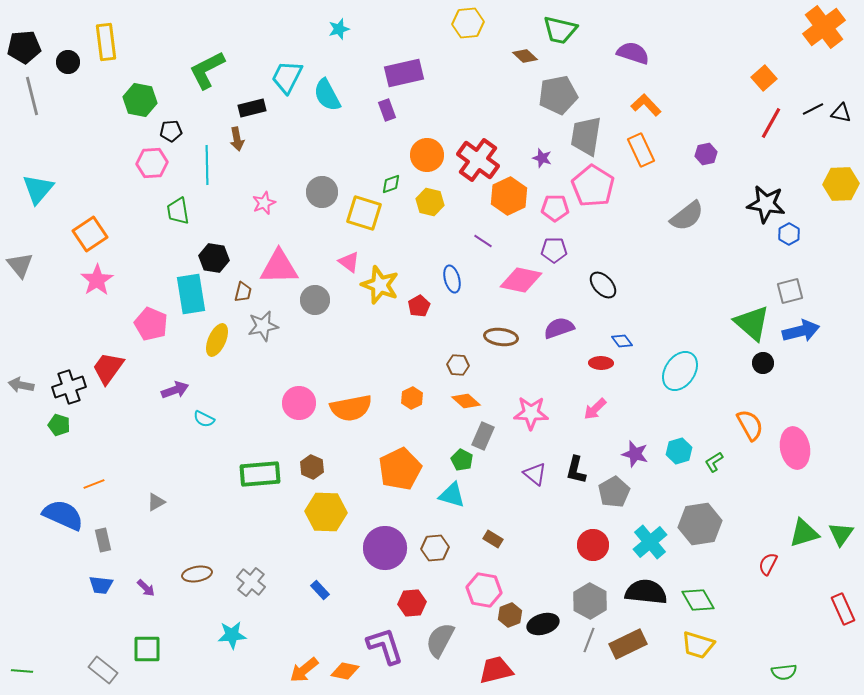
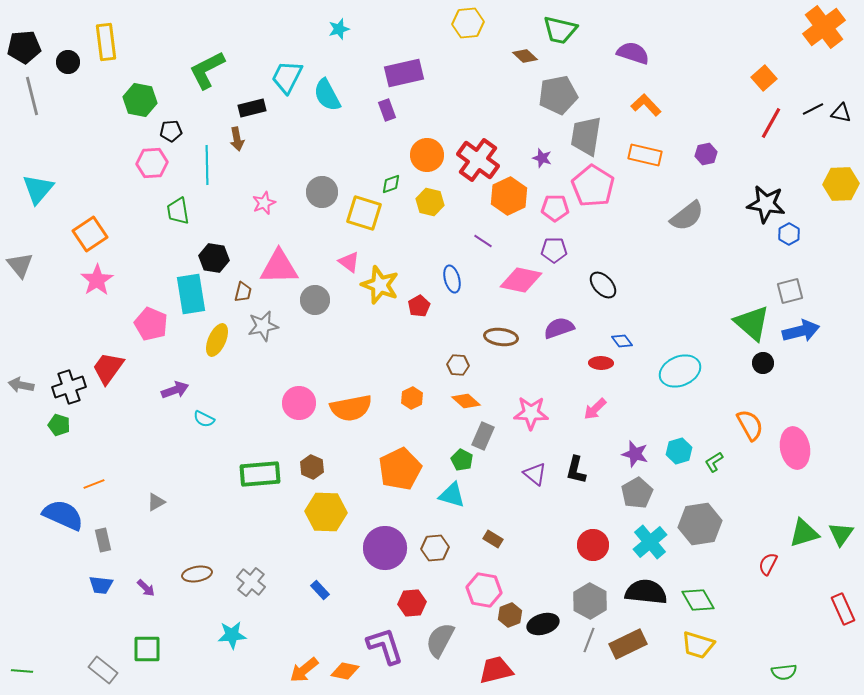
orange rectangle at (641, 150): moved 4 px right, 5 px down; rotated 52 degrees counterclockwise
cyan ellipse at (680, 371): rotated 33 degrees clockwise
gray pentagon at (614, 492): moved 23 px right, 1 px down
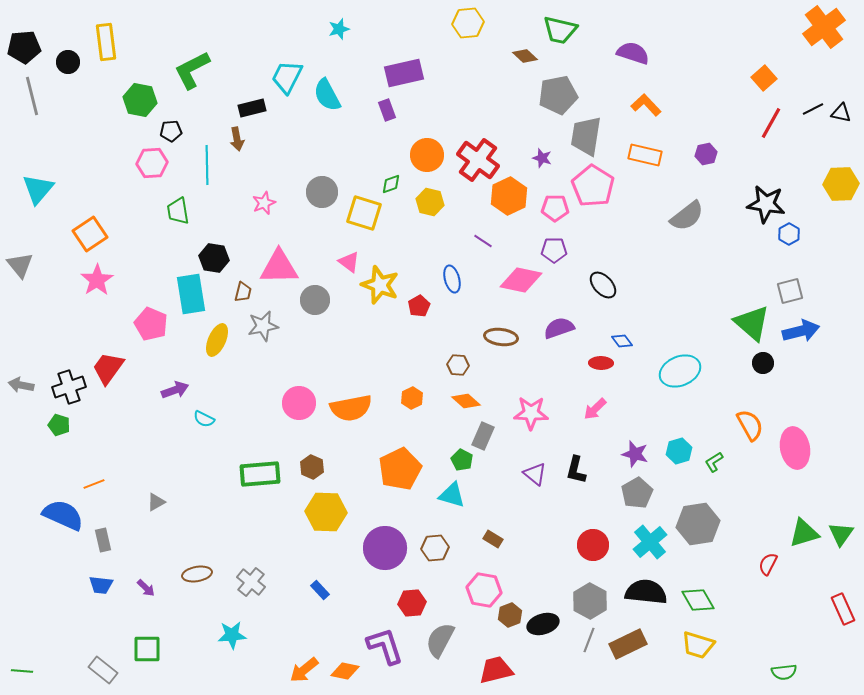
green L-shape at (207, 70): moved 15 px left
gray hexagon at (700, 524): moved 2 px left
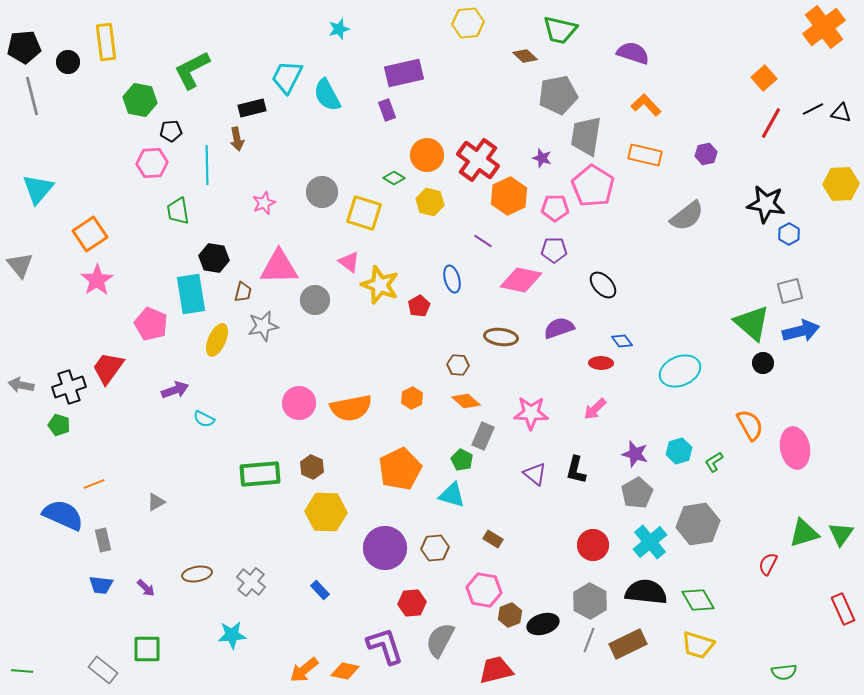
green diamond at (391, 184): moved 3 px right, 6 px up; rotated 50 degrees clockwise
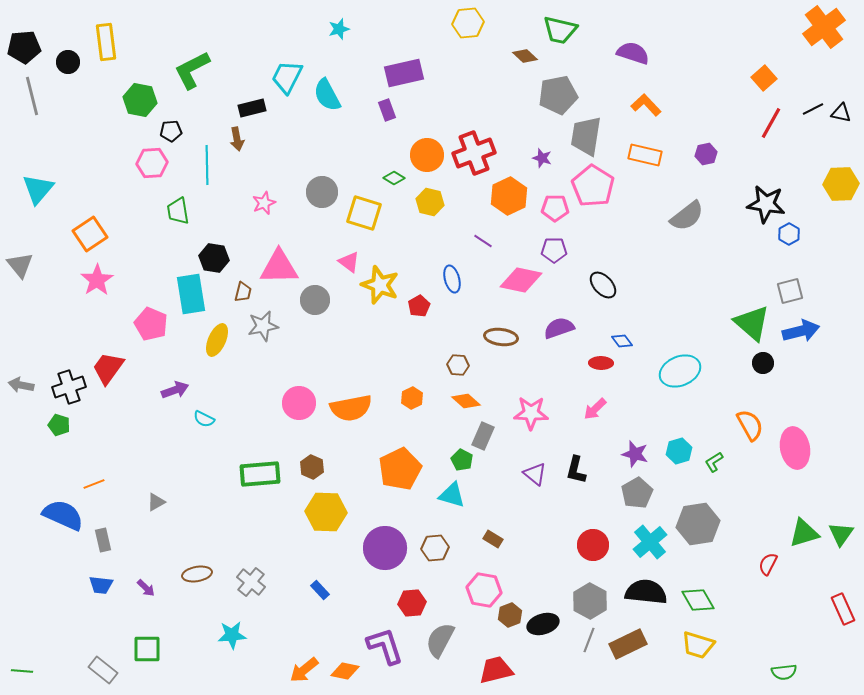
red cross at (478, 160): moved 4 px left, 7 px up; rotated 33 degrees clockwise
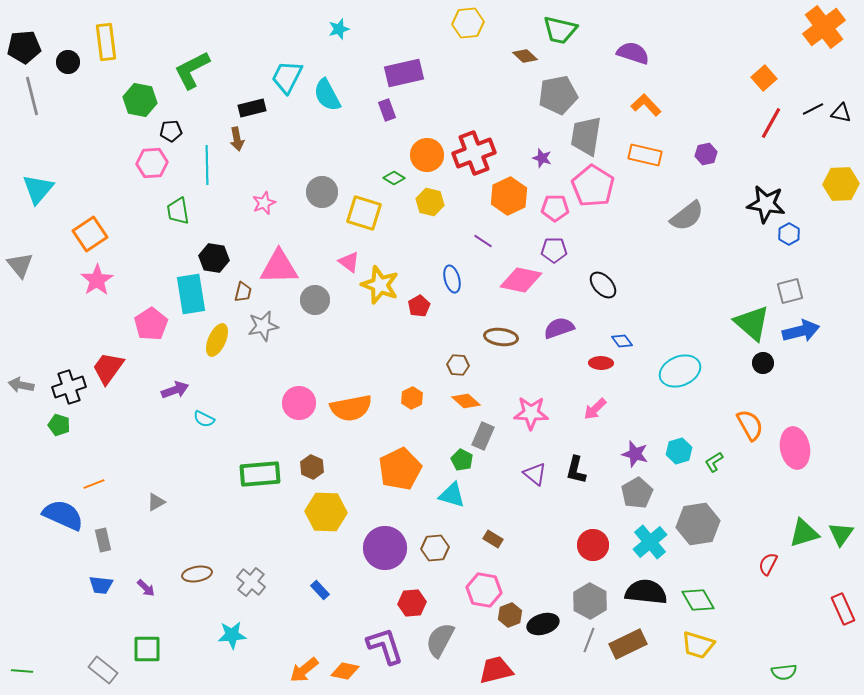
pink pentagon at (151, 324): rotated 16 degrees clockwise
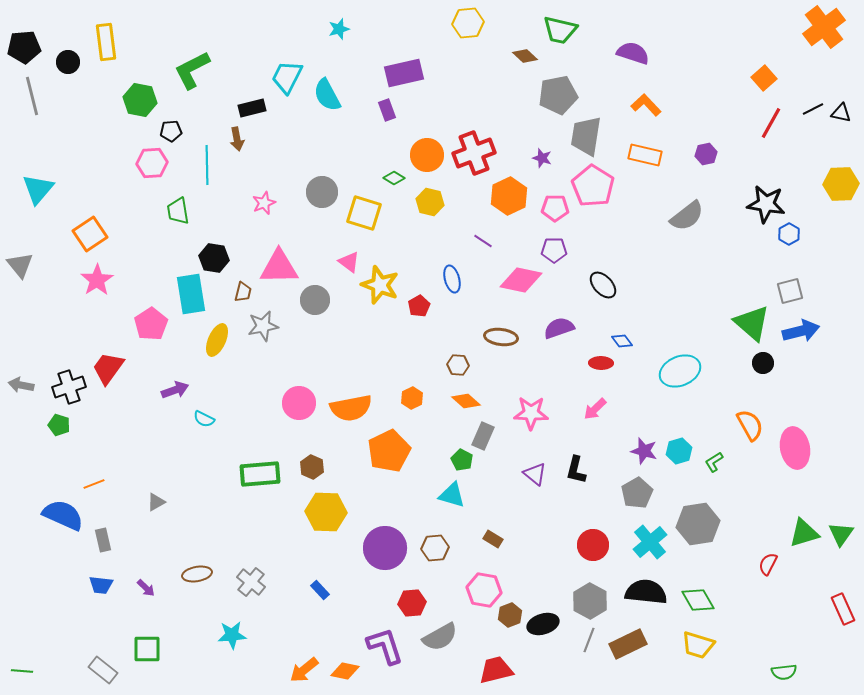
purple star at (635, 454): moved 9 px right, 3 px up
orange pentagon at (400, 469): moved 11 px left, 18 px up
gray semicircle at (440, 640): moved 3 px up; rotated 147 degrees counterclockwise
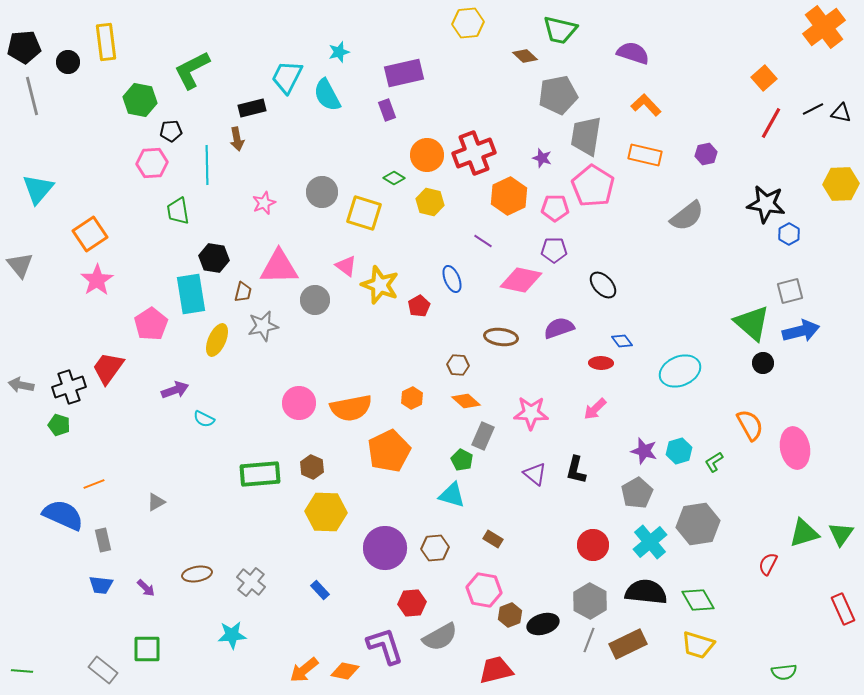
cyan star at (339, 29): moved 23 px down
pink triangle at (349, 262): moved 3 px left, 4 px down
blue ellipse at (452, 279): rotated 8 degrees counterclockwise
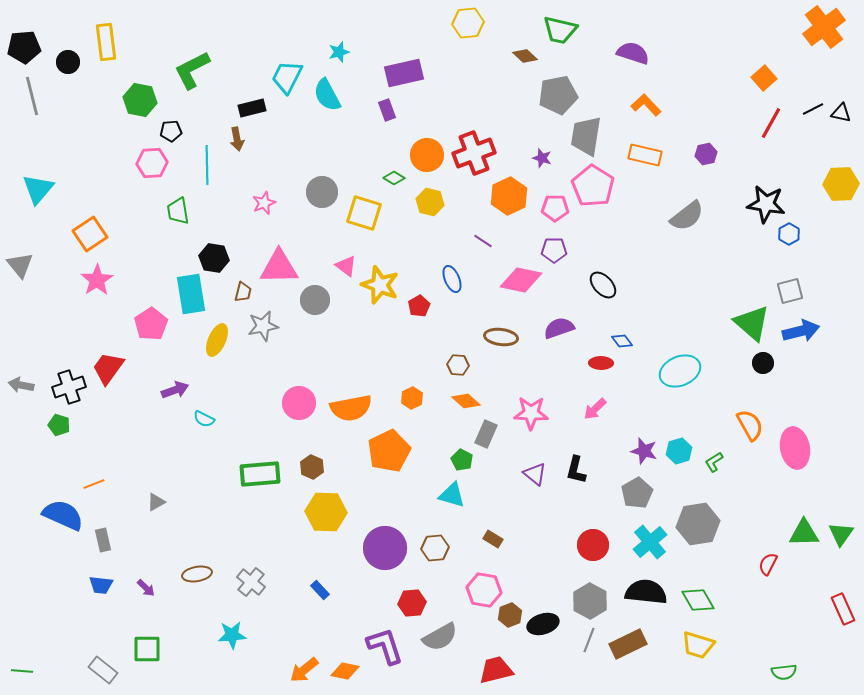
gray rectangle at (483, 436): moved 3 px right, 2 px up
green triangle at (804, 533): rotated 16 degrees clockwise
